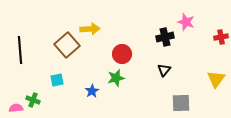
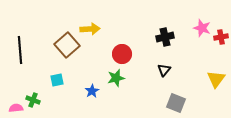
pink star: moved 16 px right, 6 px down
gray square: moved 5 px left; rotated 24 degrees clockwise
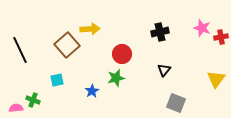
black cross: moved 5 px left, 5 px up
black line: rotated 20 degrees counterclockwise
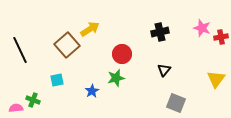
yellow arrow: rotated 30 degrees counterclockwise
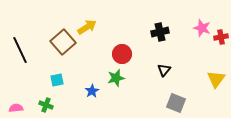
yellow arrow: moved 3 px left, 2 px up
brown square: moved 4 px left, 3 px up
green cross: moved 13 px right, 5 px down
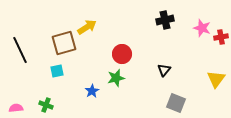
black cross: moved 5 px right, 12 px up
brown square: moved 1 px right, 1 px down; rotated 25 degrees clockwise
cyan square: moved 9 px up
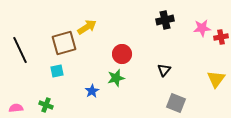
pink star: rotated 24 degrees counterclockwise
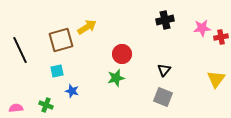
brown square: moved 3 px left, 3 px up
blue star: moved 20 px left; rotated 24 degrees counterclockwise
gray square: moved 13 px left, 6 px up
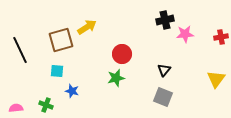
pink star: moved 17 px left, 6 px down
cyan square: rotated 16 degrees clockwise
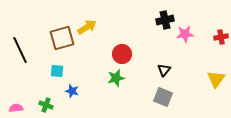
brown square: moved 1 px right, 2 px up
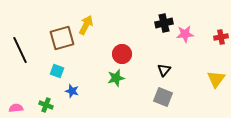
black cross: moved 1 px left, 3 px down
yellow arrow: moved 1 px left, 2 px up; rotated 30 degrees counterclockwise
cyan square: rotated 16 degrees clockwise
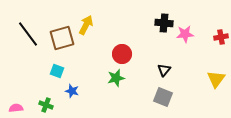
black cross: rotated 18 degrees clockwise
black line: moved 8 px right, 16 px up; rotated 12 degrees counterclockwise
